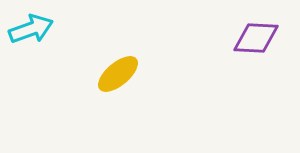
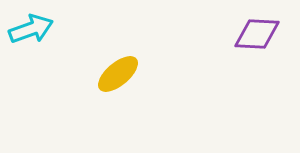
purple diamond: moved 1 px right, 4 px up
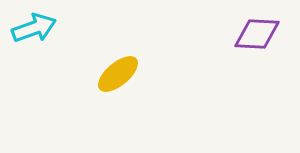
cyan arrow: moved 3 px right, 1 px up
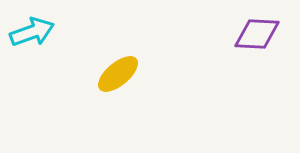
cyan arrow: moved 2 px left, 4 px down
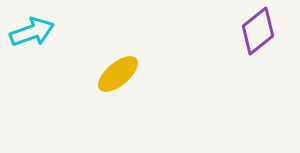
purple diamond: moved 1 px right, 3 px up; rotated 42 degrees counterclockwise
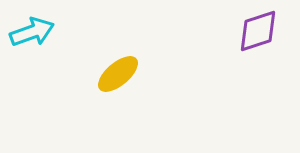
purple diamond: rotated 21 degrees clockwise
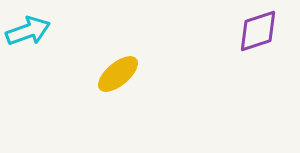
cyan arrow: moved 4 px left, 1 px up
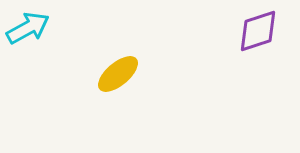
cyan arrow: moved 3 px up; rotated 9 degrees counterclockwise
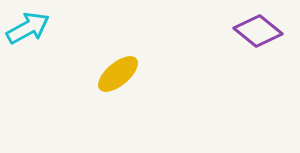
purple diamond: rotated 57 degrees clockwise
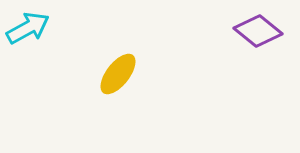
yellow ellipse: rotated 12 degrees counterclockwise
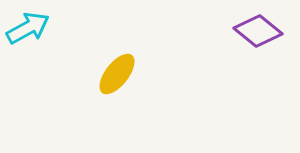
yellow ellipse: moved 1 px left
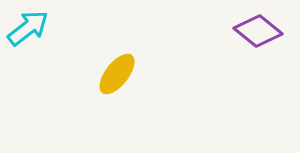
cyan arrow: rotated 9 degrees counterclockwise
